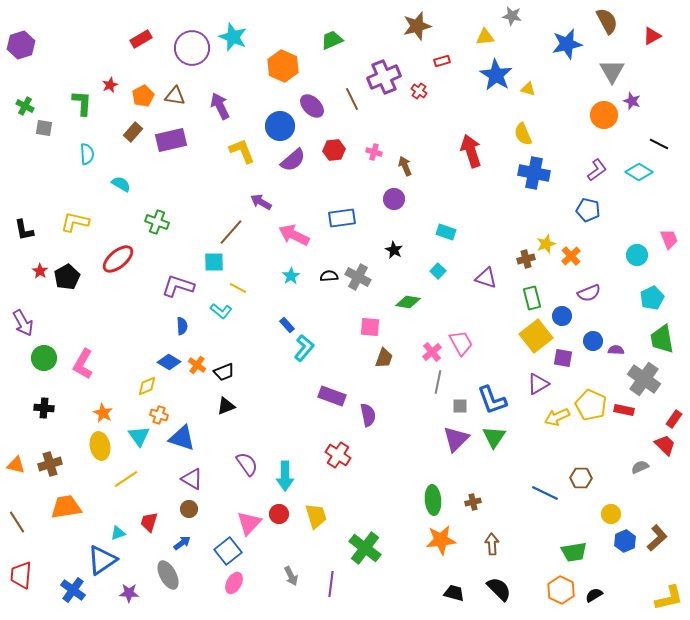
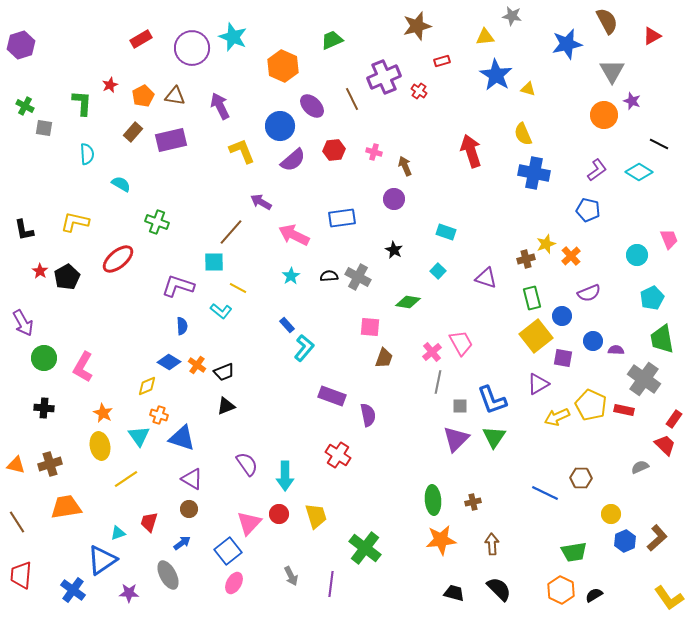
pink L-shape at (83, 364): moved 3 px down
yellow L-shape at (669, 598): rotated 68 degrees clockwise
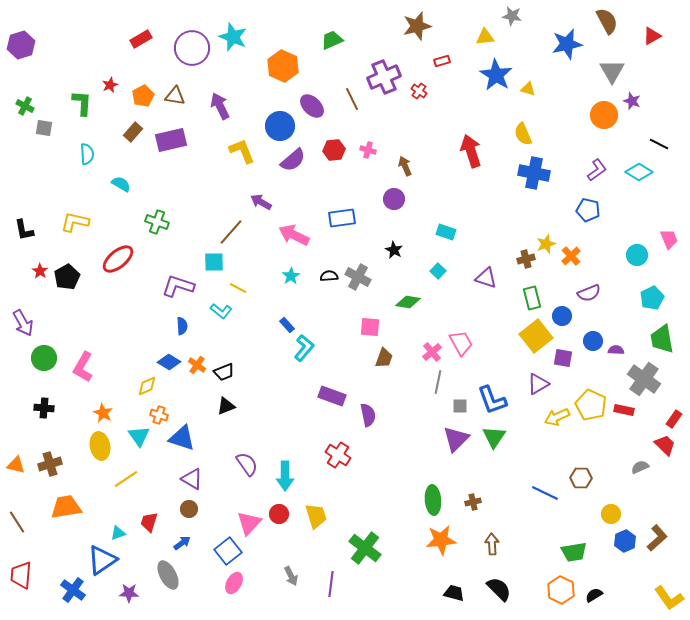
pink cross at (374, 152): moved 6 px left, 2 px up
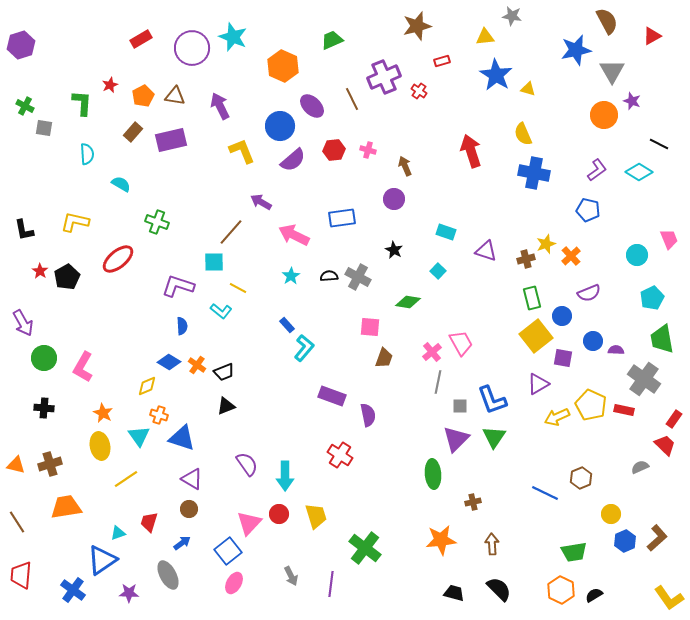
blue star at (567, 44): moved 9 px right, 6 px down
purple triangle at (486, 278): moved 27 px up
red cross at (338, 455): moved 2 px right
brown hexagon at (581, 478): rotated 25 degrees counterclockwise
green ellipse at (433, 500): moved 26 px up
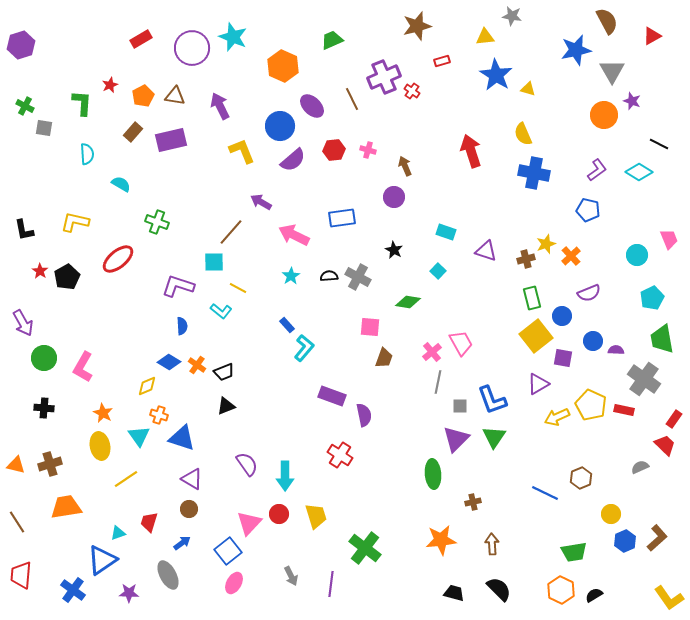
red cross at (419, 91): moved 7 px left
purple circle at (394, 199): moved 2 px up
purple semicircle at (368, 415): moved 4 px left
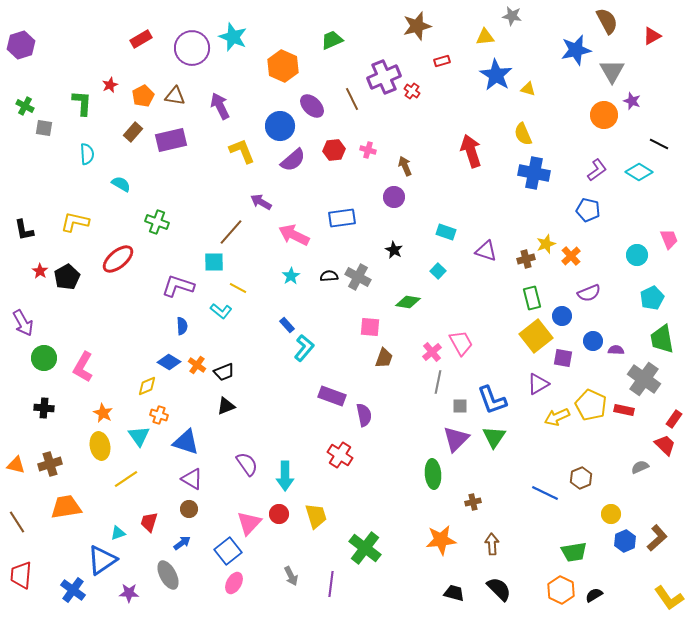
blue triangle at (182, 438): moved 4 px right, 4 px down
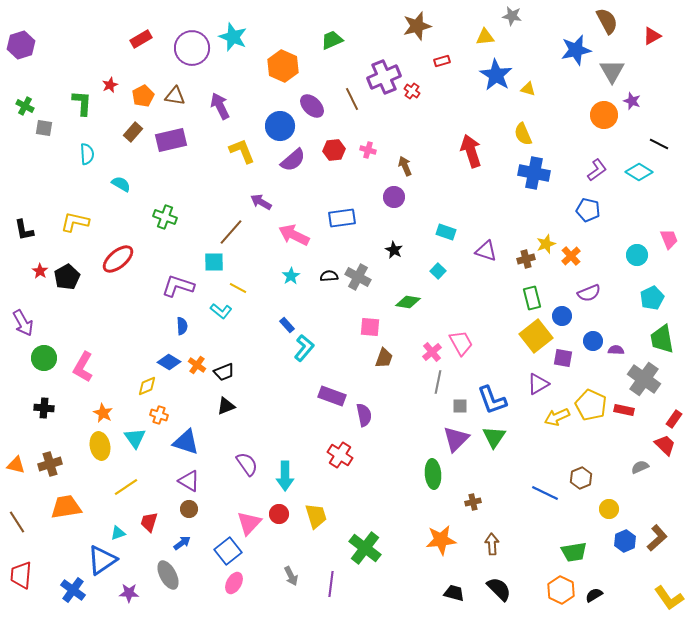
green cross at (157, 222): moved 8 px right, 5 px up
cyan triangle at (139, 436): moved 4 px left, 2 px down
yellow line at (126, 479): moved 8 px down
purple triangle at (192, 479): moved 3 px left, 2 px down
yellow circle at (611, 514): moved 2 px left, 5 px up
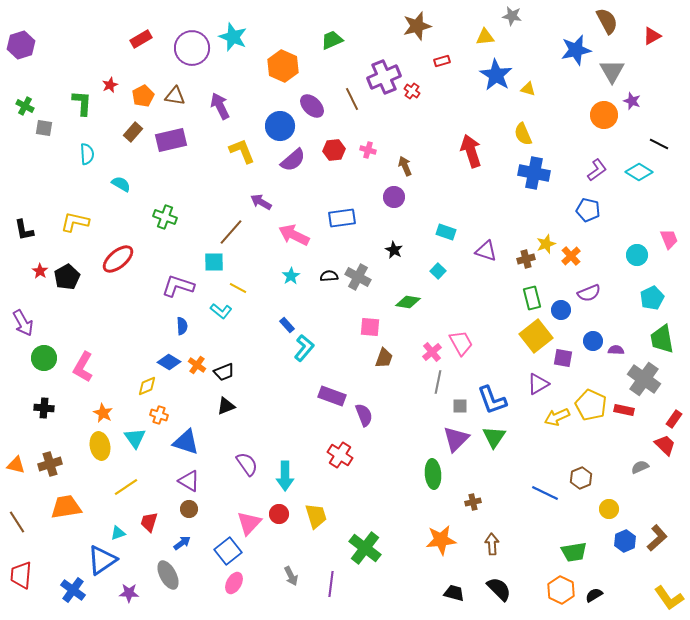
blue circle at (562, 316): moved 1 px left, 6 px up
purple semicircle at (364, 415): rotated 10 degrees counterclockwise
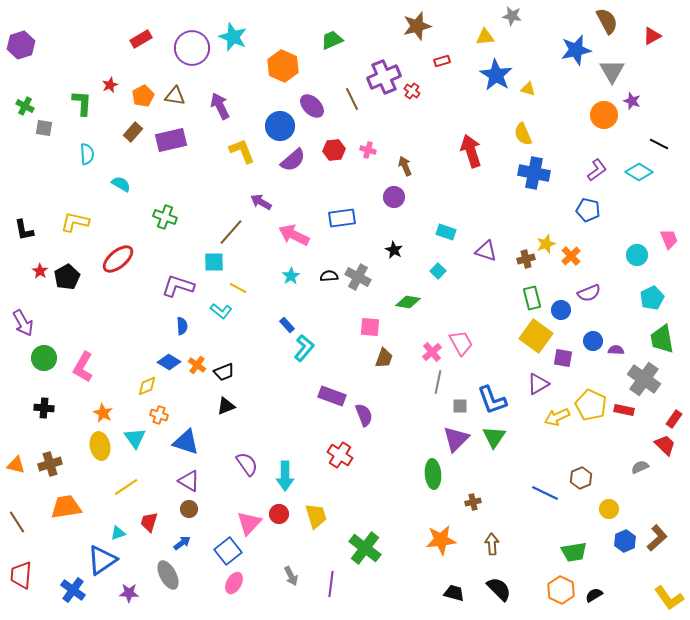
yellow square at (536, 336): rotated 16 degrees counterclockwise
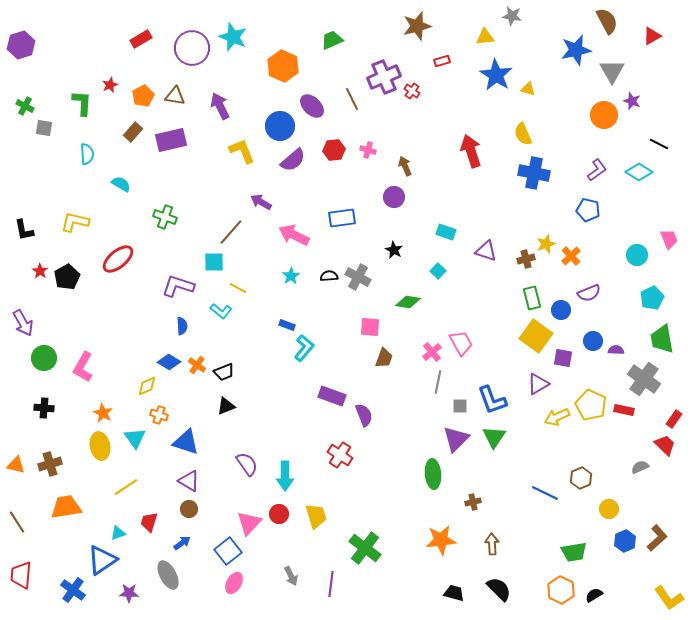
blue rectangle at (287, 325): rotated 28 degrees counterclockwise
